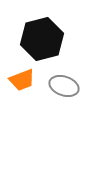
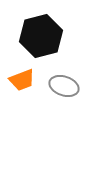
black hexagon: moved 1 px left, 3 px up
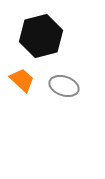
orange trapezoid: rotated 116 degrees counterclockwise
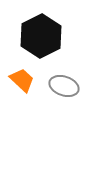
black hexagon: rotated 12 degrees counterclockwise
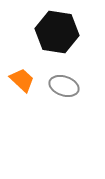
black hexagon: moved 16 px right, 4 px up; rotated 24 degrees counterclockwise
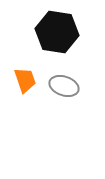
orange trapezoid: moved 3 px right; rotated 28 degrees clockwise
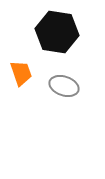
orange trapezoid: moved 4 px left, 7 px up
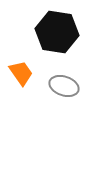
orange trapezoid: rotated 16 degrees counterclockwise
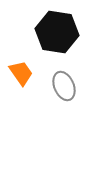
gray ellipse: rotated 48 degrees clockwise
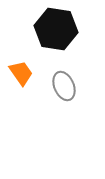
black hexagon: moved 1 px left, 3 px up
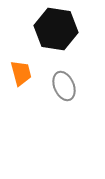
orange trapezoid: rotated 20 degrees clockwise
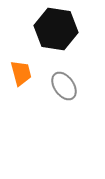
gray ellipse: rotated 12 degrees counterclockwise
